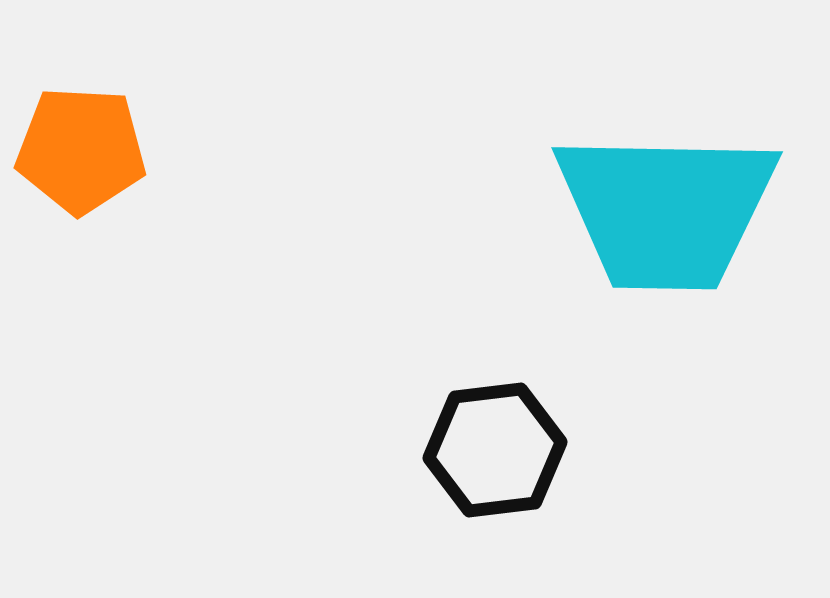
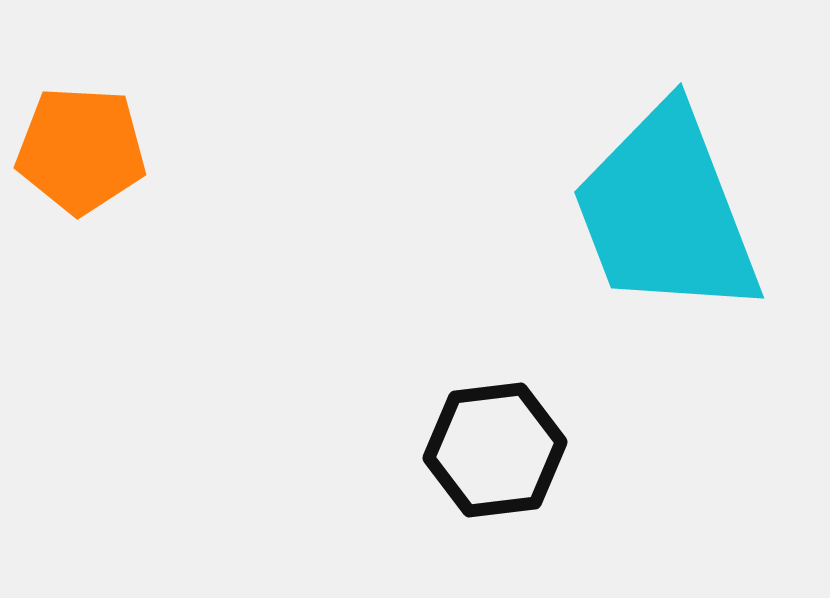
cyan trapezoid: moved 2 px down; rotated 68 degrees clockwise
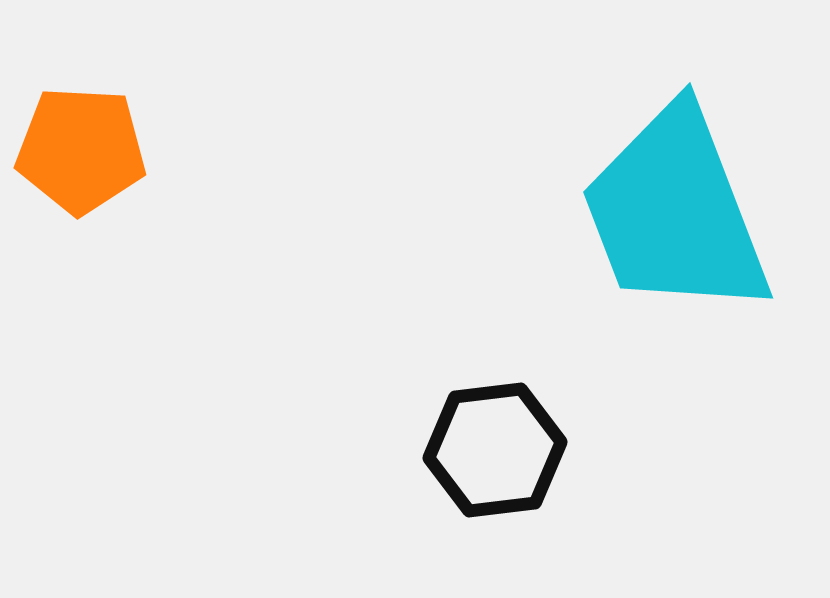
cyan trapezoid: moved 9 px right
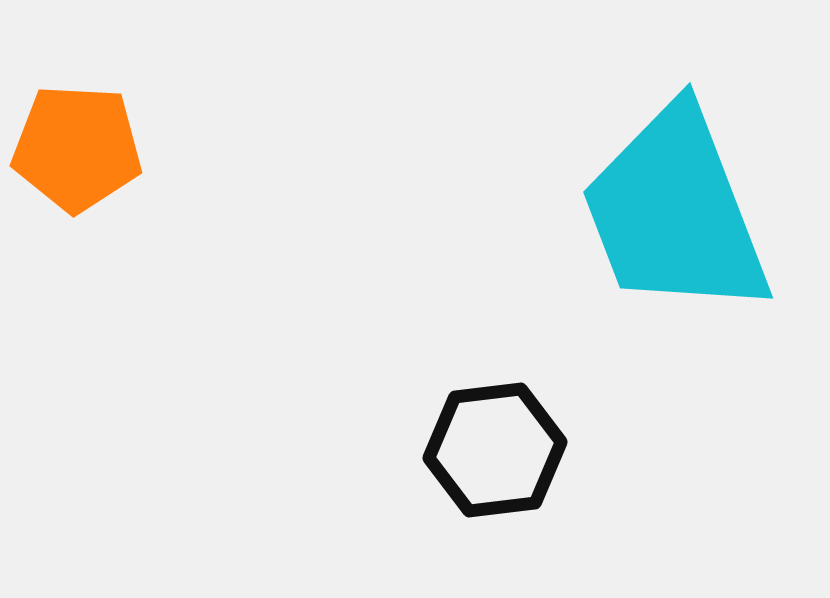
orange pentagon: moved 4 px left, 2 px up
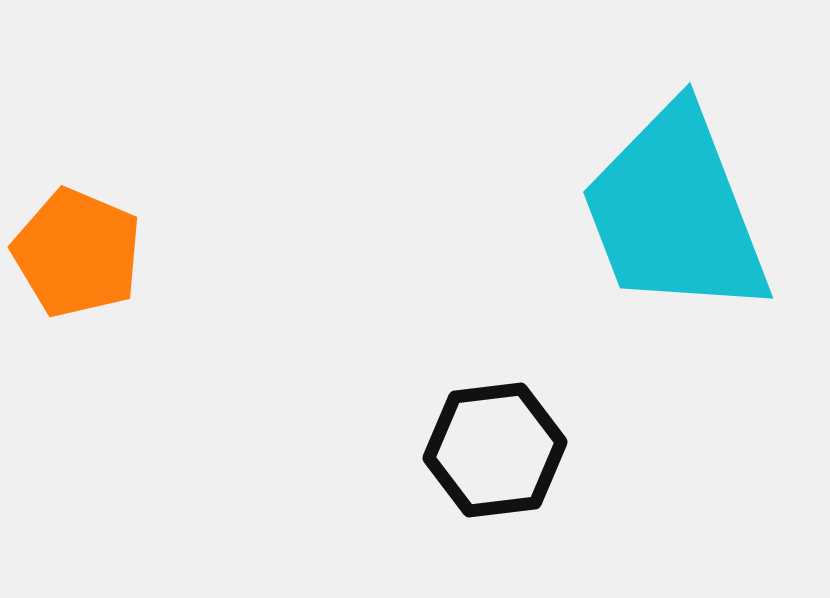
orange pentagon: moved 105 px down; rotated 20 degrees clockwise
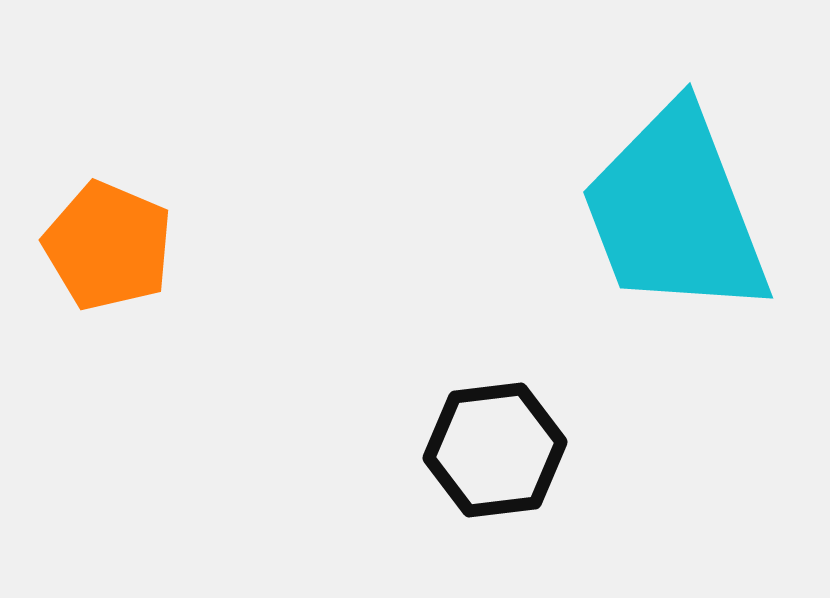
orange pentagon: moved 31 px right, 7 px up
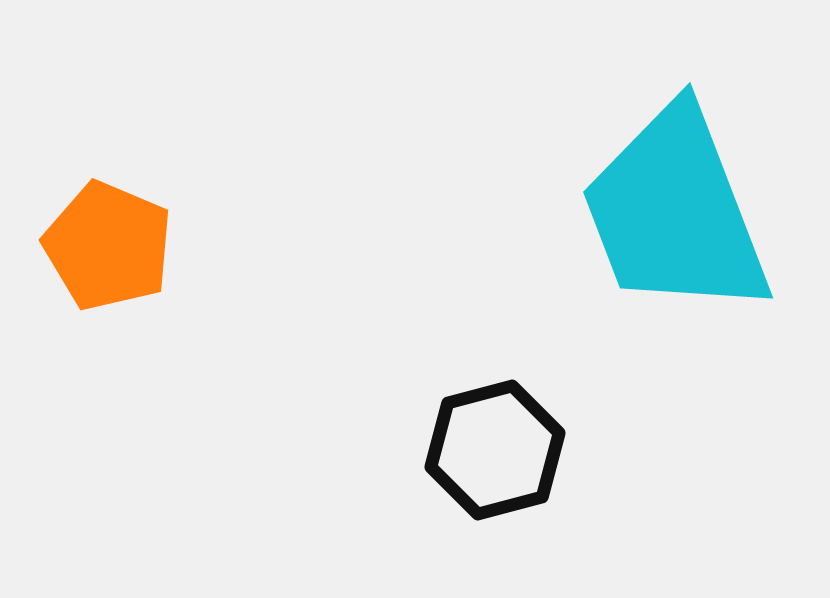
black hexagon: rotated 8 degrees counterclockwise
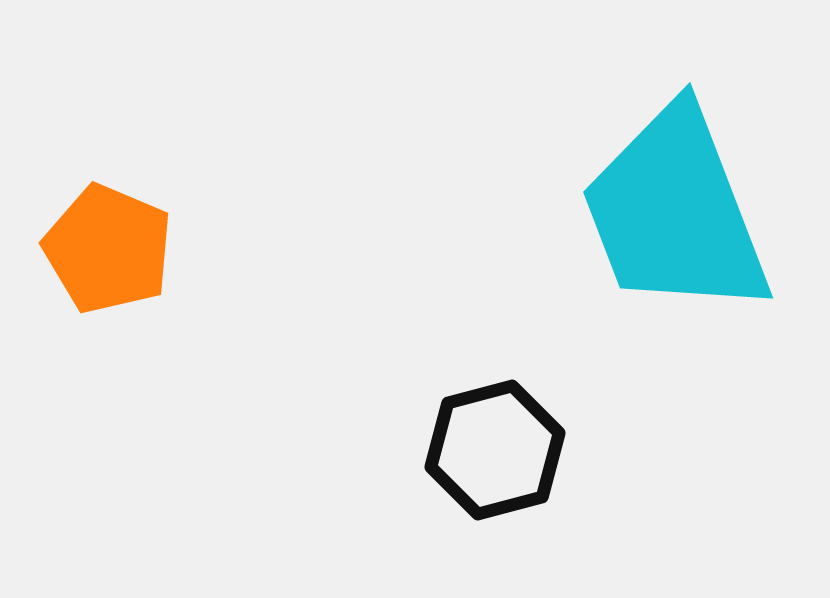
orange pentagon: moved 3 px down
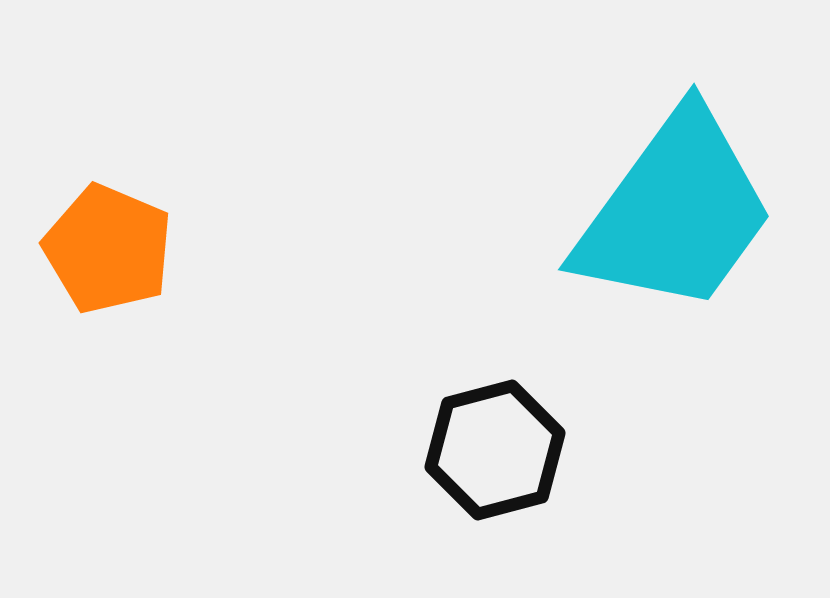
cyan trapezoid: rotated 123 degrees counterclockwise
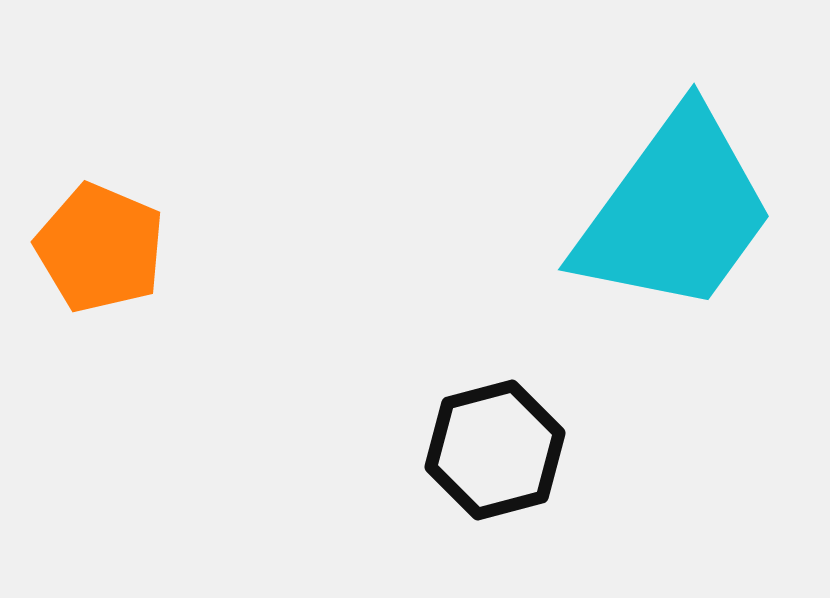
orange pentagon: moved 8 px left, 1 px up
